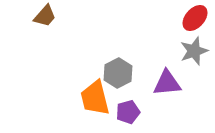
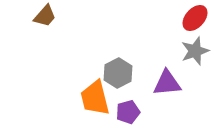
gray star: moved 1 px right
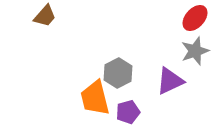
purple triangle: moved 3 px right, 2 px up; rotated 20 degrees counterclockwise
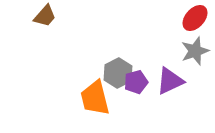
purple pentagon: moved 8 px right, 30 px up
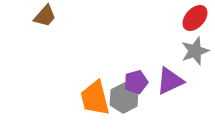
gray hexagon: moved 6 px right, 25 px down
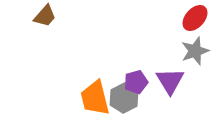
purple triangle: rotated 36 degrees counterclockwise
